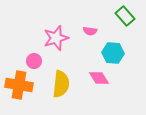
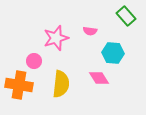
green rectangle: moved 1 px right
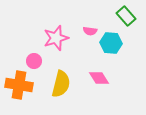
cyan hexagon: moved 2 px left, 10 px up
yellow semicircle: rotated 8 degrees clockwise
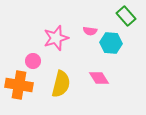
pink circle: moved 1 px left
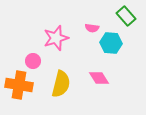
pink semicircle: moved 2 px right, 3 px up
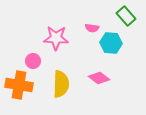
pink star: rotated 20 degrees clockwise
pink diamond: rotated 20 degrees counterclockwise
yellow semicircle: rotated 12 degrees counterclockwise
